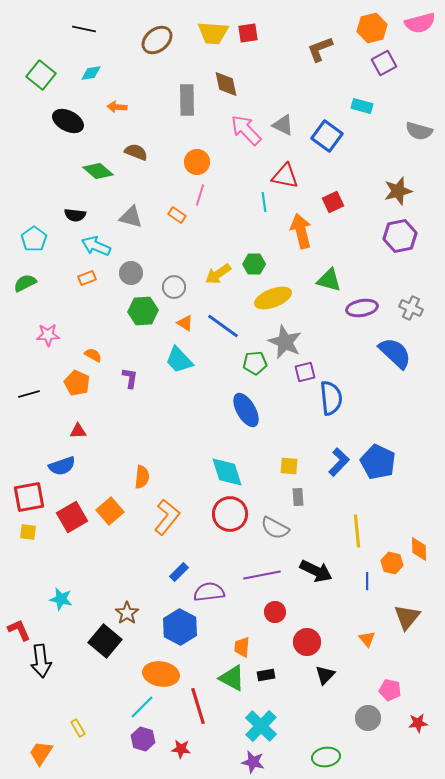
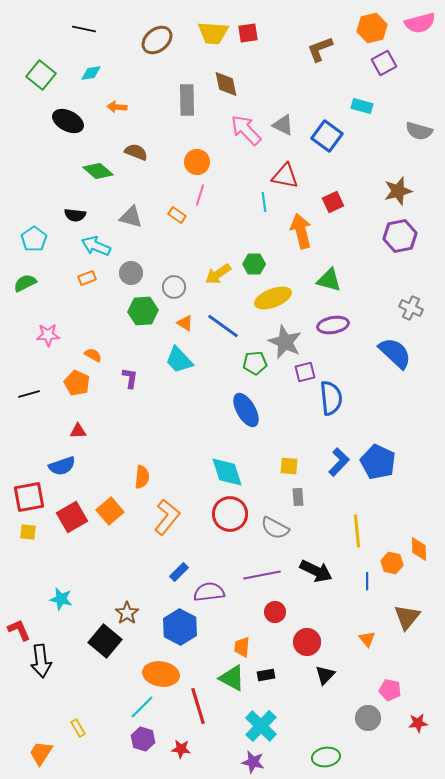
purple ellipse at (362, 308): moved 29 px left, 17 px down
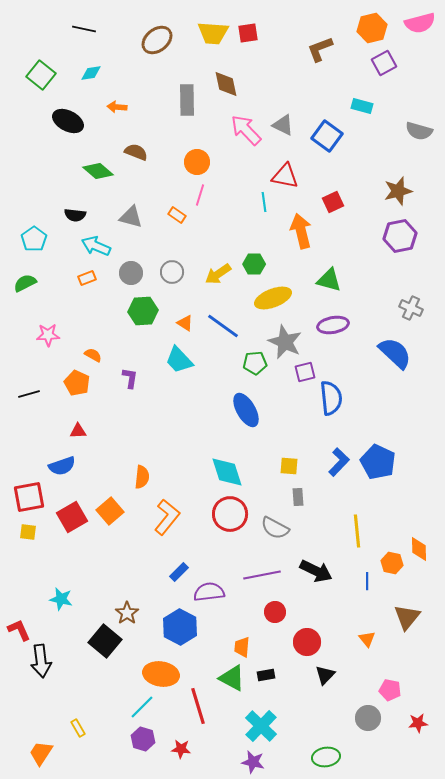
gray circle at (174, 287): moved 2 px left, 15 px up
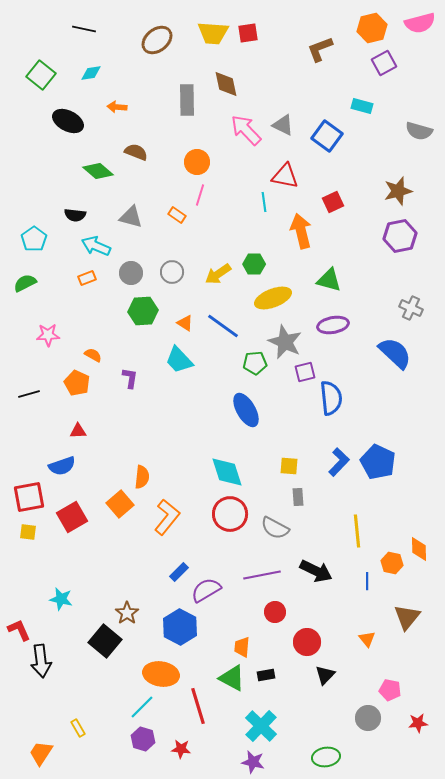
orange square at (110, 511): moved 10 px right, 7 px up
purple semicircle at (209, 592): moved 3 px left, 2 px up; rotated 24 degrees counterclockwise
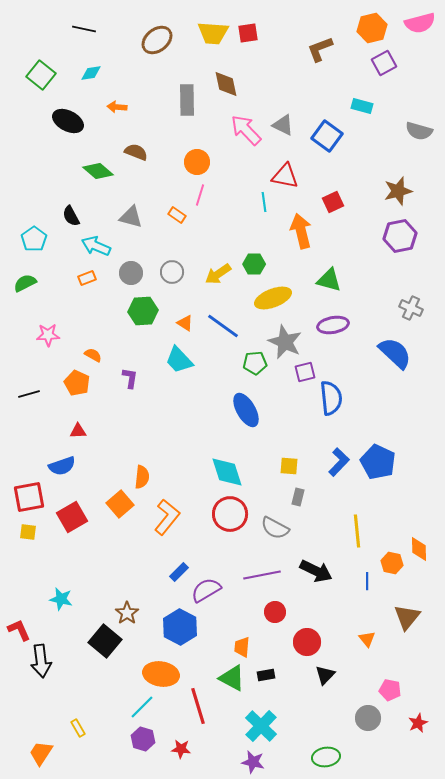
black semicircle at (75, 215): moved 4 px left, 1 px down; rotated 55 degrees clockwise
gray rectangle at (298, 497): rotated 18 degrees clockwise
red star at (418, 723): rotated 18 degrees counterclockwise
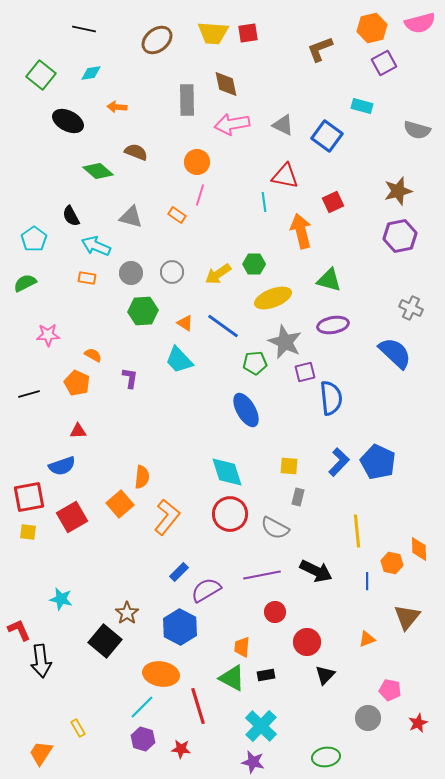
pink arrow at (246, 130): moved 14 px left, 6 px up; rotated 56 degrees counterclockwise
gray semicircle at (419, 131): moved 2 px left, 1 px up
orange rectangle at (87, 278): rotated 30 degrees clockwise
orange triangle at (367, 639): rotated 48 degrees clockwise
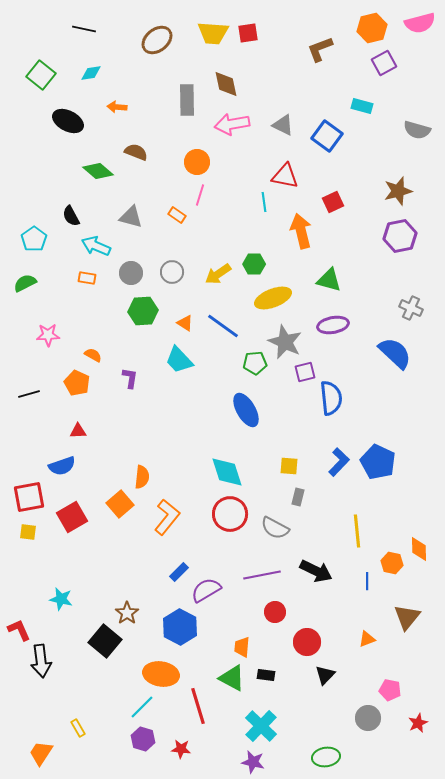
black rectangle at (266, 675): rotated 18 degrees clockwise
